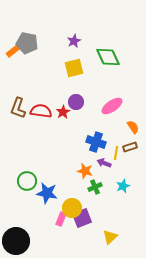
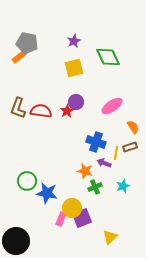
orange rectangle: moved 6 px right, 6 px down
red star: moved 4 px right, 1 px up
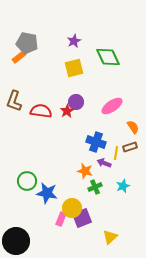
brown L-shape: moved 4 px left, 7 px up
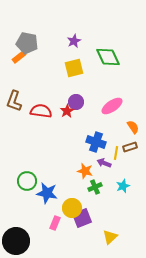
pink rectangle: moved 6 px left, 4 px down
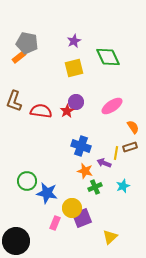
blue cross: moved 15 px left, 4 px down
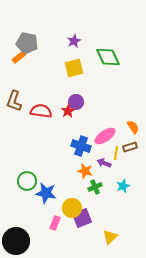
pink ellipse: moved 7 px left, 30 px down
red star: moved 1 px right
blue star: moved 1 px left
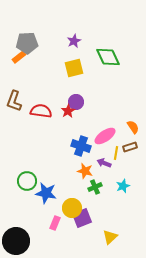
gray pentagon: rotated 15 degrees counterclockwise
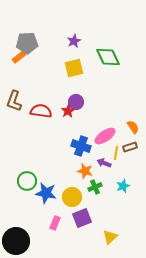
yellow circle: moved 11 px up
